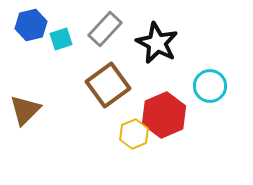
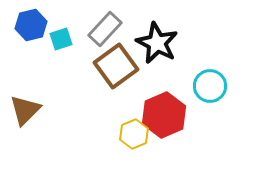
brown square: moved 8 px right, 19 px up
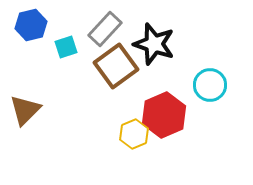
cyan square: moved 5 px right, 8 px down
black star: moved 3 px left, 1 px down; rotated 9 degrees counterclockwise
cyan circle: moved 1 px up
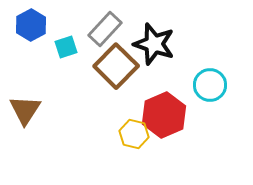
blue hexagon: rotated 16 degrees counterclockwise
brown square: rotated 9 degrees counterclockwise
brown triangle: rotated 12 degrees counterclockwise
yellow hexagon: rotated 24 degrees counterclockwise
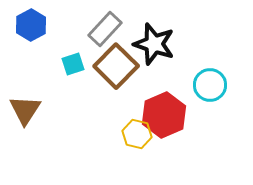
cyan square: moved 7 px right, 17 px down
yellow hexagon: moved 3 px right
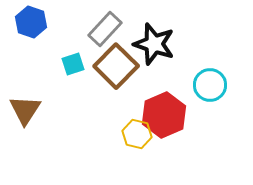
blue hexagon: moved 3 px up; rotated 12 degrees counterclockwise
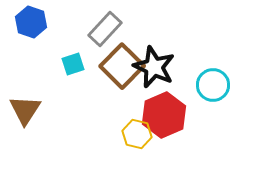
black star: moved 23 px down; rotated 6 degrees clockwise
brown square: moved 6 px right
cyan circle: moved 3 px right
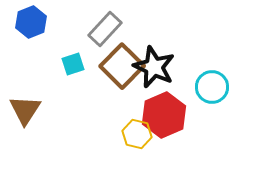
blue hexagon: rotated 20 degrees clockwise
cyan circle: moved 1 px left, 2 px down
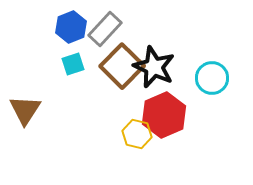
blue hexagon: moved 40 px right, 5 px down
cyan circle: moved 9 px up
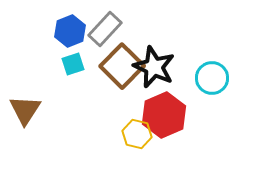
blue hexagon: moved 1 px left, 4 px down
